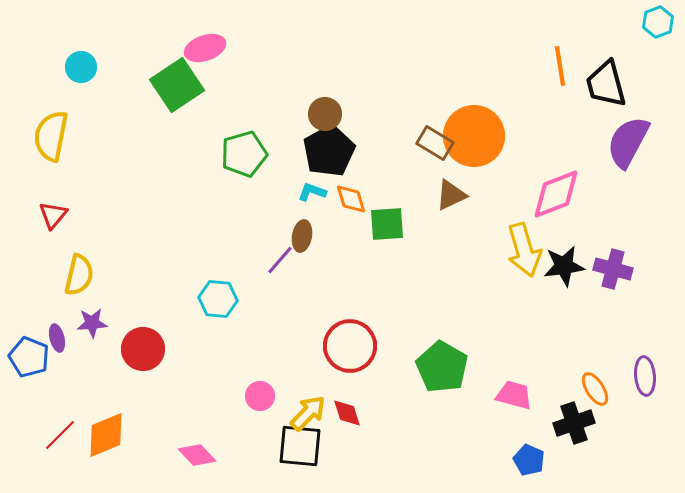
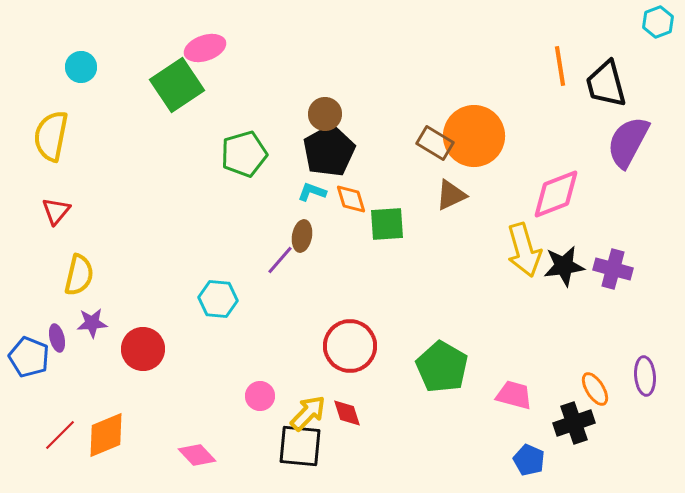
red triangle at (53, 215): moved 3 px right, 4 px up
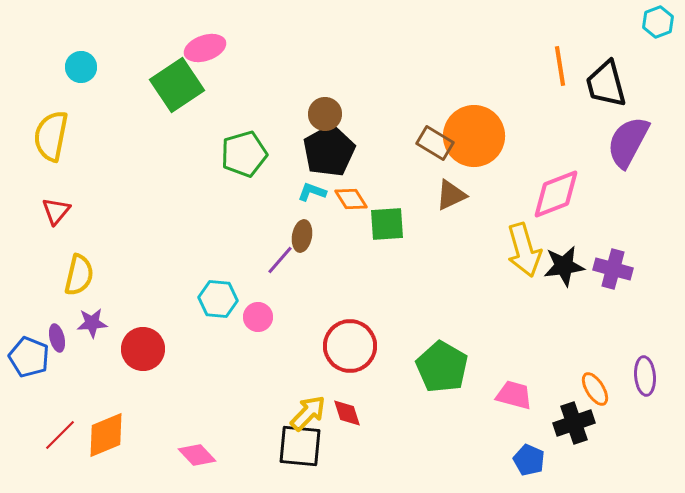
orange diamond at (351, 199): rotated 16 degrees counterclockwise
pink circle at (260, 396): moved 2 px left, 79 px up
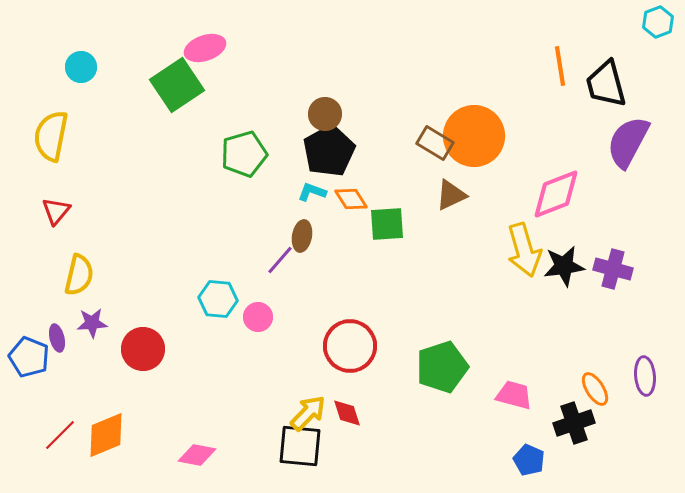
green pentagon at (442, 367): rotated 24 degrees clockwise
pink diamond at (197, 455): rotated 36 degrees counterclockwise
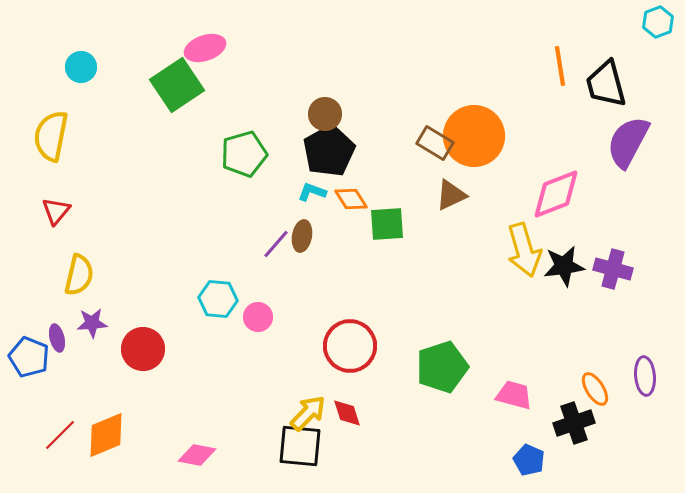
purple line at (280, 260): moved 4 px left, 16 px up
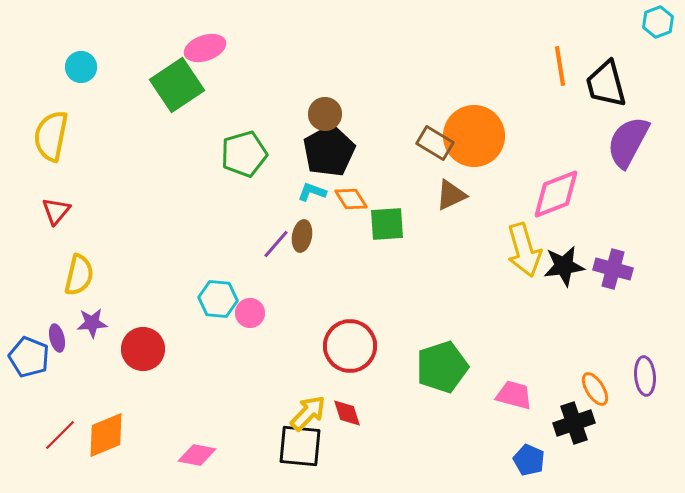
pink circle at (258, 317): moved 8 px left, 4 px up
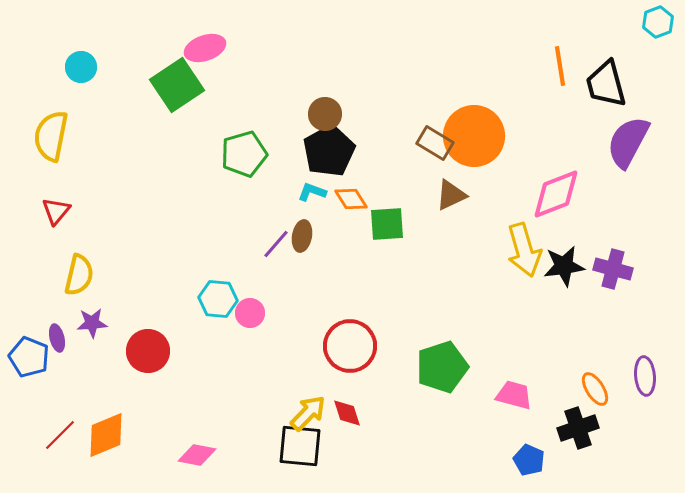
red circle at (143, 349): moved 5 px right, 2 px down
black cross at (574, 423): moved 4 px right, 5 px down
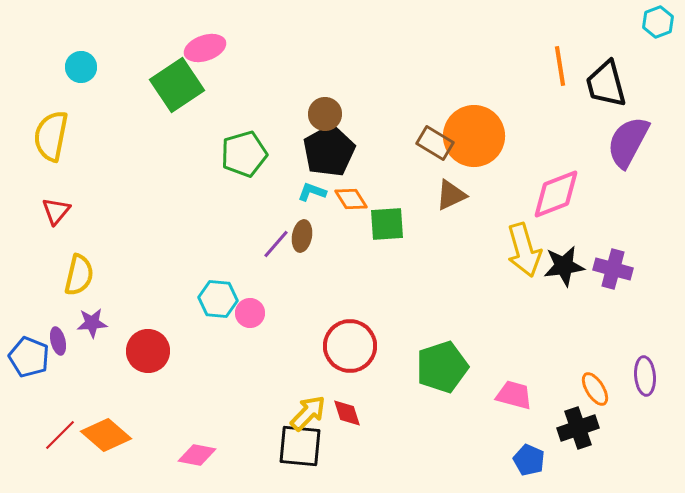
purple ellipse at (57, 338): moved 1 px right, 3 px down
orange diamond at (106, 435): rotated 63 degrees clockwise
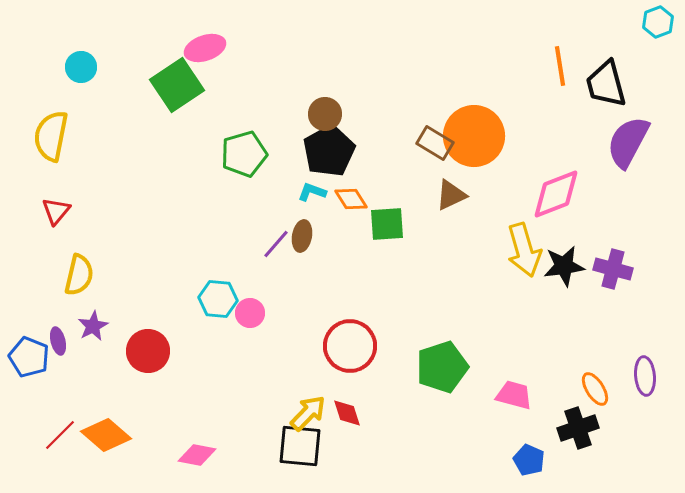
purple star at (92, 323): moved 1 px right, 3 px down; rotated 24 degrees counterclockwise
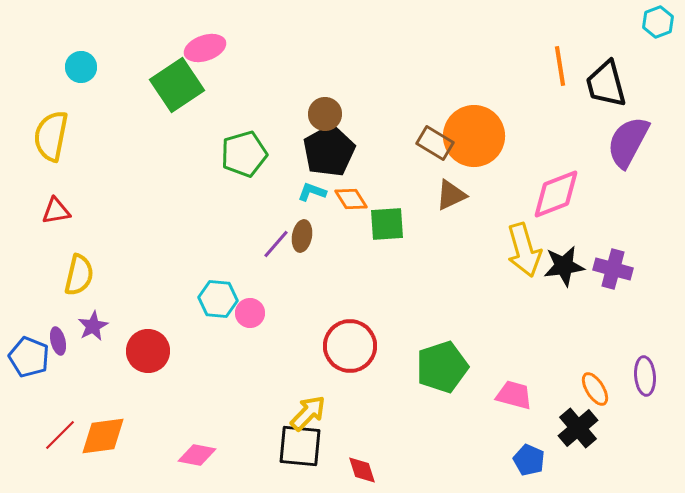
red triangle at (56, 211): rotated 40 degrees clockwise
red diamond at (347, 413): moved 15 px right, 57 px down
black cross at (578, 428): rotated 21 degrees counterclockwise
orange diamond at (106, 435): moved 3 px left, 1 px down; rotated 48 degrees counterclockwise
